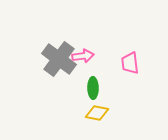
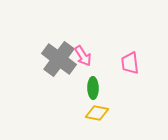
pink arrow: rotated 65 degrees clockwise
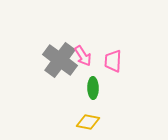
gray cross: moved 1 px right, 1 px down
pink trapezoid: moved 17 px left, 2 px up; rotated 10 degrees clockwise
yellow diamond: moved 9 px left, 9 px down
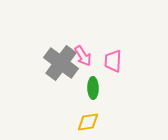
gray cross: moved 1 px right, 3 px down
yellow diamond: rotated 20 degrees counterclockwise
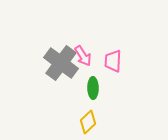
yellow diamond: rotated 35 degrees counterclockwise
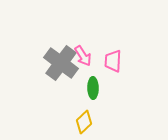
yellow diamond: moved 4 px left
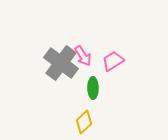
pink trapezoid: rotated 55 degrees clockwise
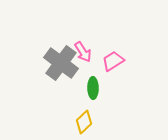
pink arrow: moved 4 px up
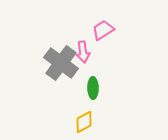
pink arrow: rotated 25 degrees clockwise
pink trapezoid: moved 10 px left, 31 px up
yellow diamond: rotated 15 degrees clockwise
